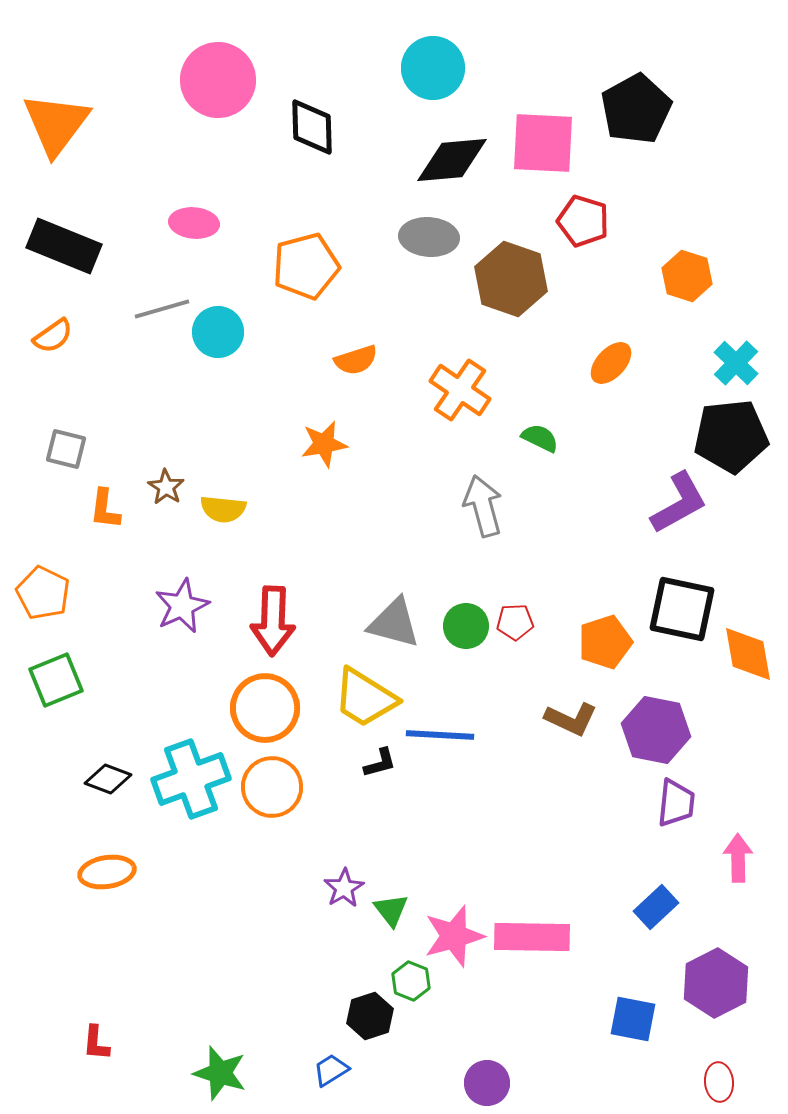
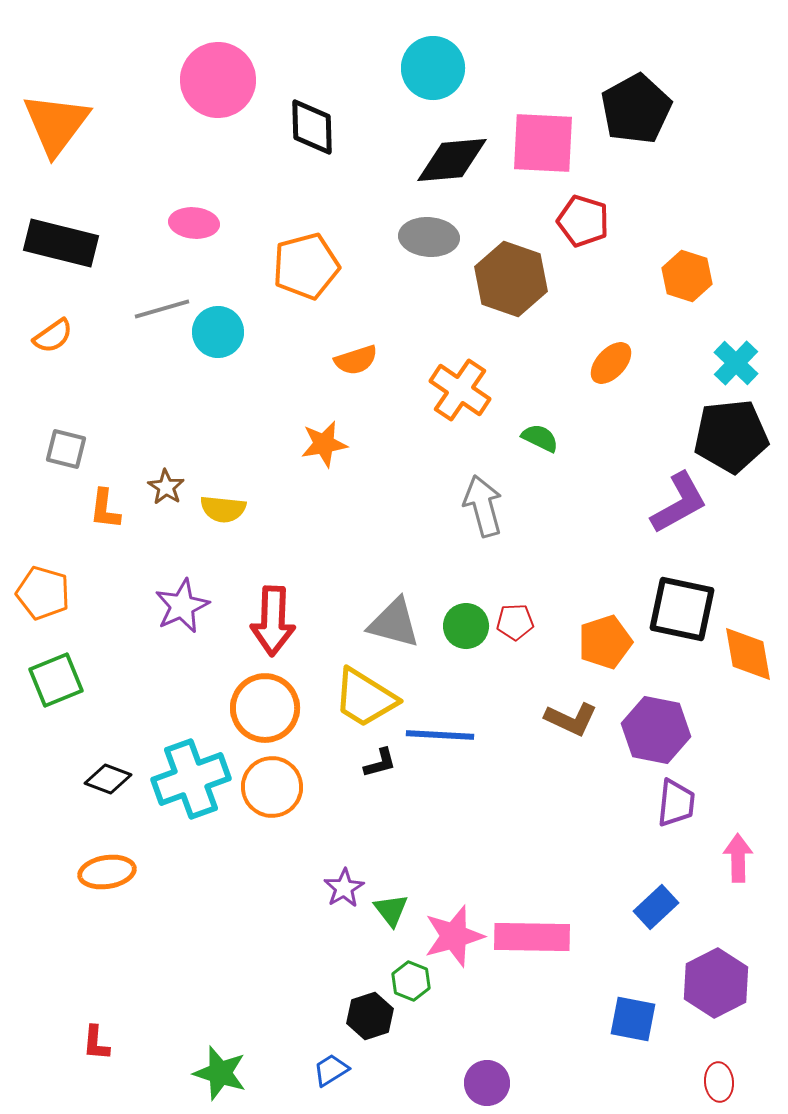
black rectangle at (64, 246): moved 3 px left, 3 px up; rotated 8 degrees counterclockwise
orange pentagon at (43, 593): rotated 10 degrees counterclockwise
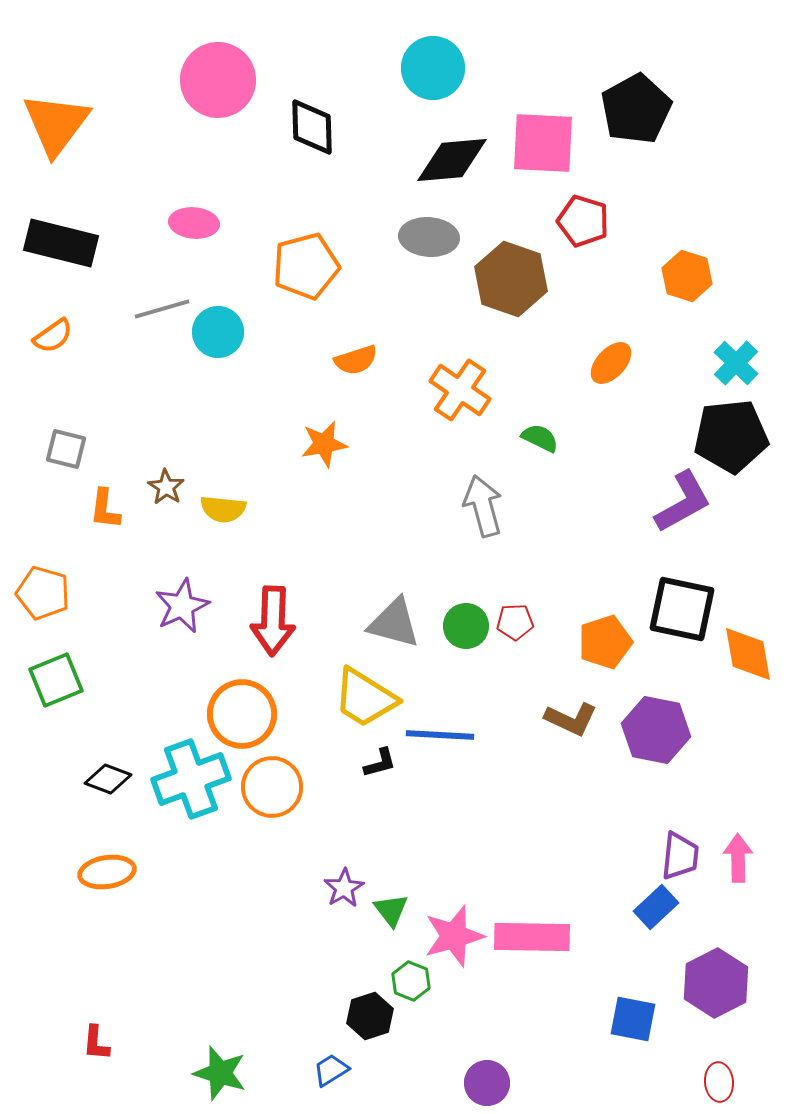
purple L-shape at (679, 503): moved 4 px right, 1 px up
orange circle at (265, 708): moved 23 px left, 6 px down
purple trapezoid at (676, 803): moved 4 px right, 53 px down
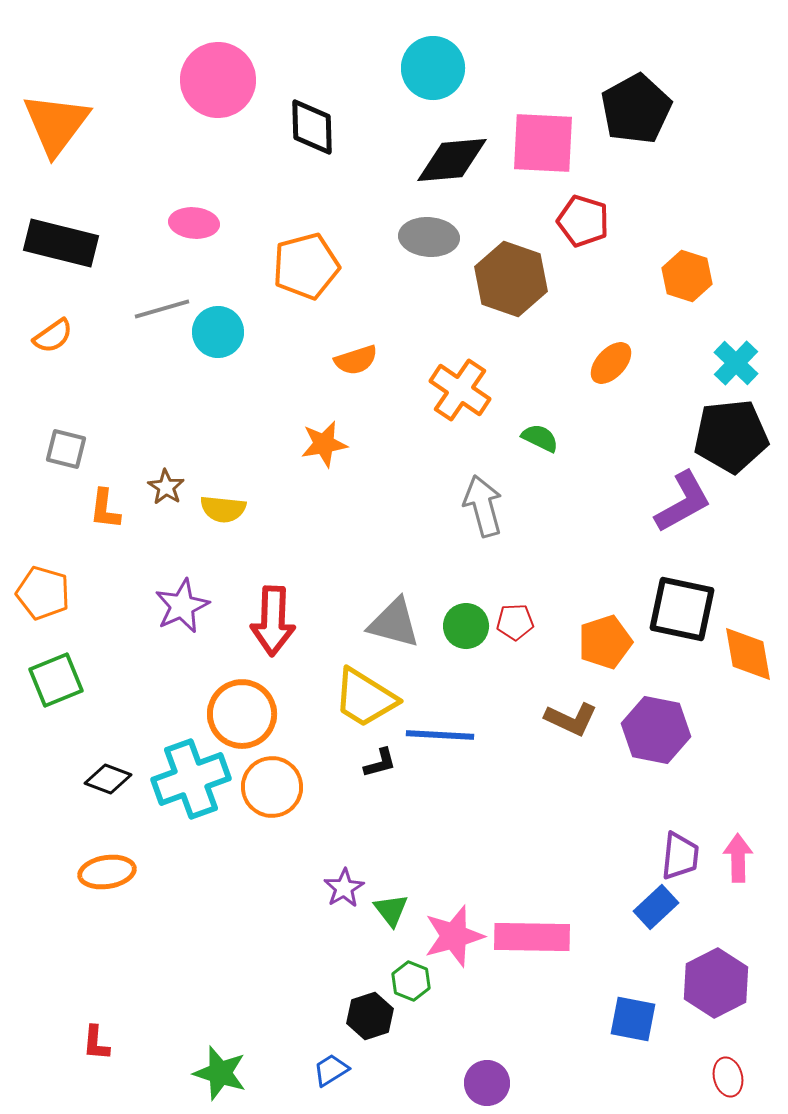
red ellipse at (719, 1082): moved 9 px right, 5 px up; rotated 9 degrees counterclockwise
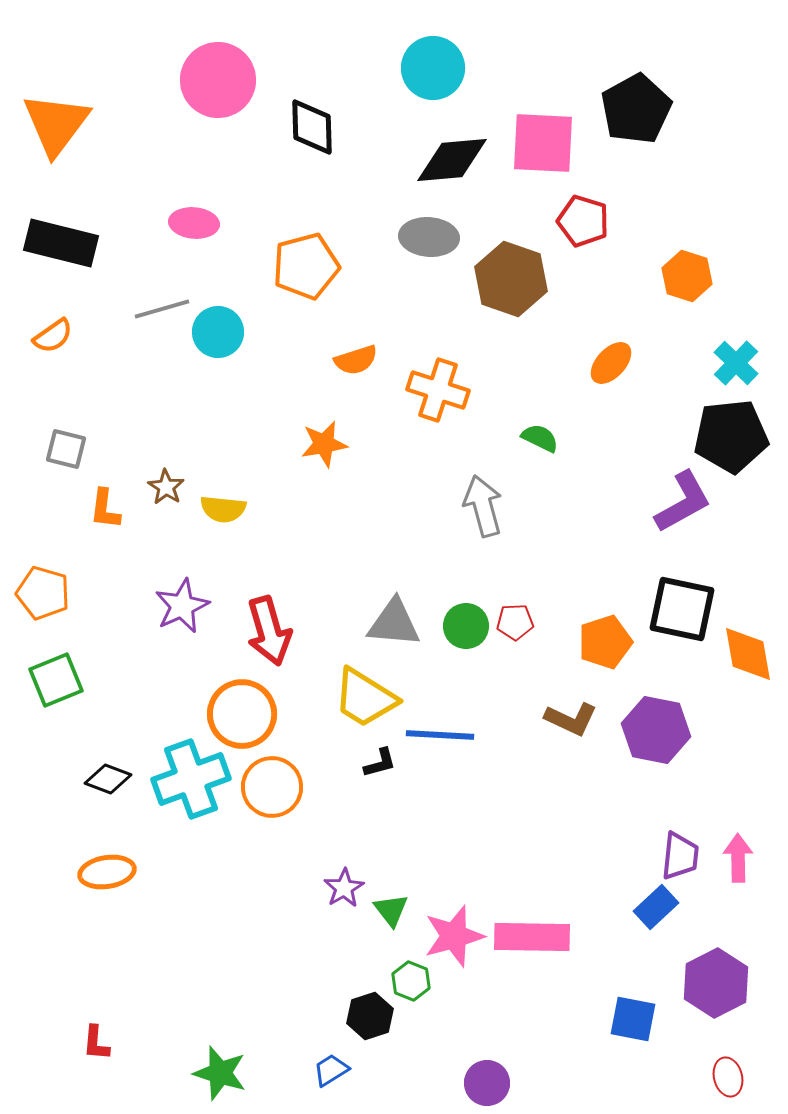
orange cross at (460, 390): moved 22 px left; rotated 16 degrees counterclockwise
red arrow at (273, 621): moved 4 px left, 10 px down; rotated 18 degrees counterclockwise
gray triangle at (394, 623): rotated 10 degrees counterclockwise
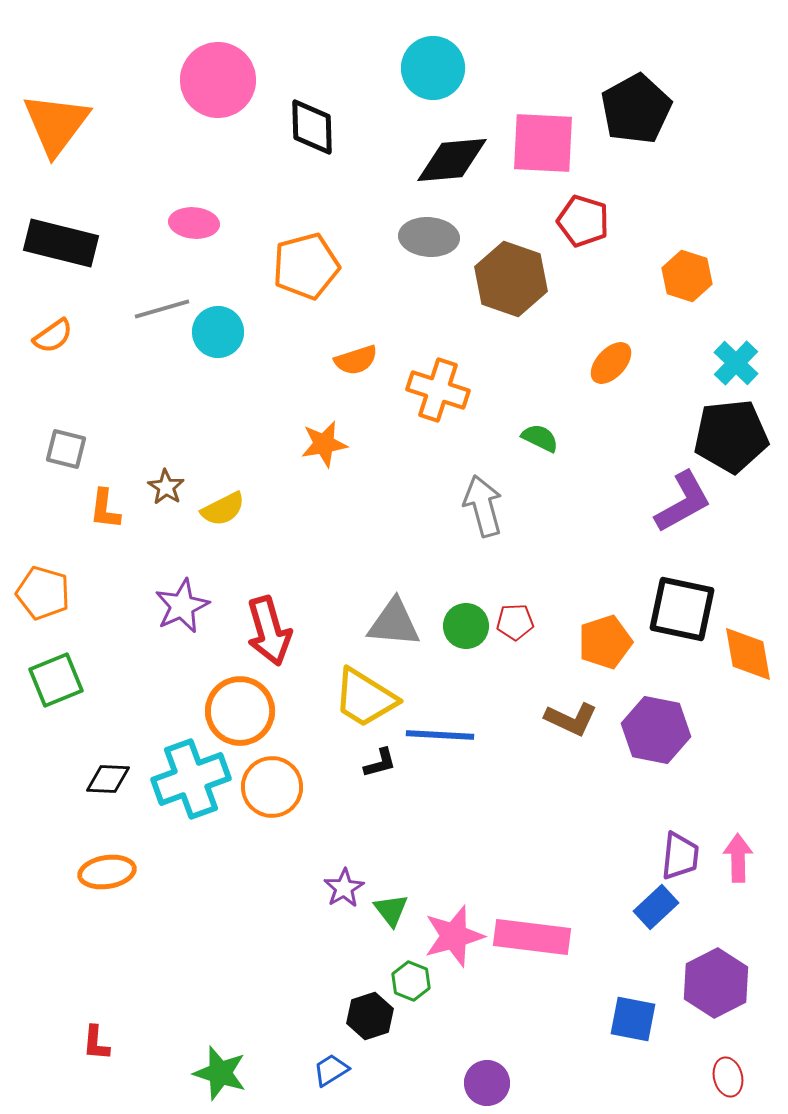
yellow semicircle at (223, 509): rotated 33 degrees counterclockwise
orange circle at (242, 714): moved 2 px left, 3 px up
black diamond at (108, 779): rotated 18 degrees counterclockwise
pink rectangle at (532, 937): rotated 6 degrees clockwise
